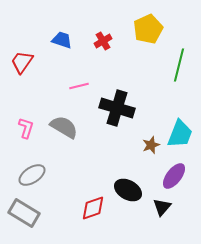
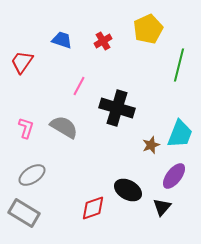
pink line: rotated 48 degrees counterclockwise
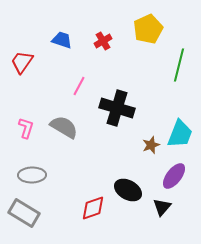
gray ellipse: rotated 32 degrees clockwise
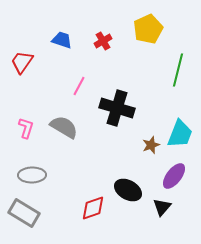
green line: moved 1 px left, 5 px down
